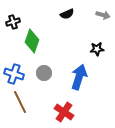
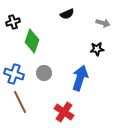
gray arrow: moved 8 px down
blue arrow: moved 1 px right, 1 px down
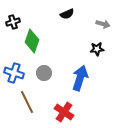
gray arrow: moved 1 px down
blue cross: moved 1 px up
brown line: moved 7 px right
